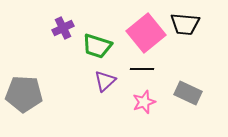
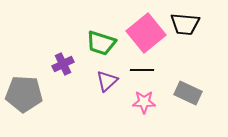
purple cross: moved 36 px down
green trapezoid: moved 4 px right, 3 px up
black line: moved 1 px down
purple triangle: moved 2 px right
pink star: rotated 20 degrees clockwise
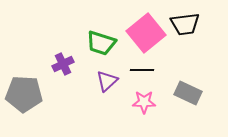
black trapezoid: rotated 12 degrees counterclockwise
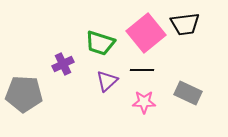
green trapezoid: moved 1 px left
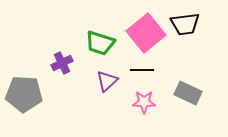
purple cross: moved 1 px left, 1 px up
